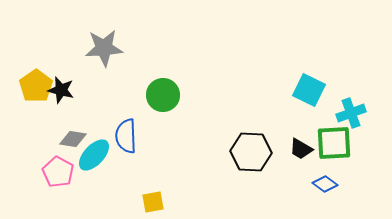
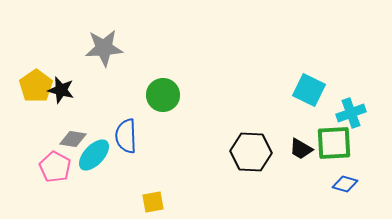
pink pentagon: moved 3 px left, 5 px up
blue diamond: moved 20 px right; rotated 20 degrees counterclockwise
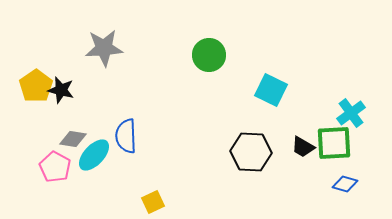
cyan square: moved 38 px left
green circle: moved 46 px right, 40 px up
cyan cross: rotated 16 degrees counterclockwise
black trapezoid: moved 2 px right, 2 px up
yellow square: rotated 15 degrees counterclockwise
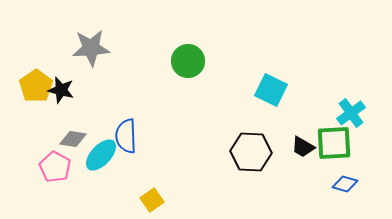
gray star: moved 13 px left
green circle: moved 21 px left, 6 px down
cyan ellipse: moved 7 px right
yellow square: moved 1 px left, 2 px up; rotated 10 degrees counterclockwise
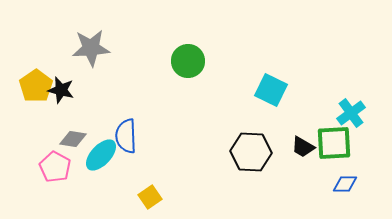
blue diamond: rotated 15 degrees counterclockwise
yellow square: moved 2 px left, 3 px up
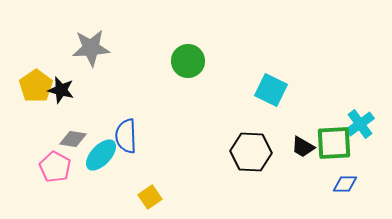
cyan cross: moved 9 px right, 11 px down
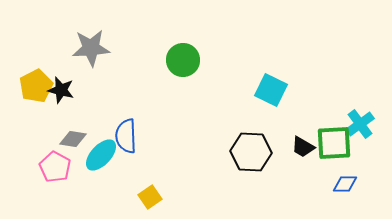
green circle: moved 5 px left, 1 px up
yellow pentagon: rotated 8 degrees clockwise
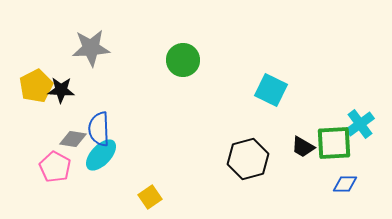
black star: rotated 12 degrees counterclockwise
blue semicircle: moved 27 px left, 7 px up
black hexagon: moved 3 px left, 7 px down; rotated 18 degrees counterclockwise
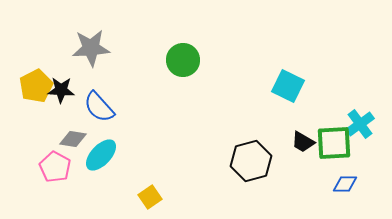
cyan square: moved 17 px right, 4 px up
blue semicircle: moved 22 px up; rotated 40 degrees counterclockwise
black trapezoid: moved 5 px up
black hexagon: moved 3 px right, 2 px down
